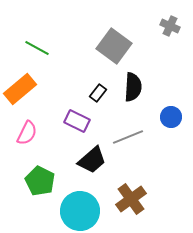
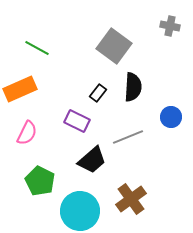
gray cross: rotated 12 degrees counterclockwise
orange rectangle: rotated 16 degrees clockwise
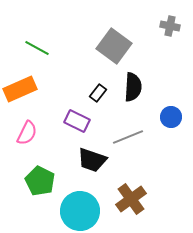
black trapezoid: rotated 60 degrees clockwise
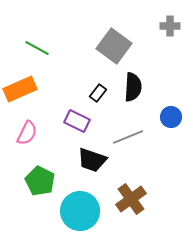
gray cross: rotated 12 degrees counterclockwise
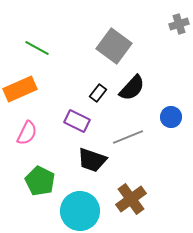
gray cross: moved 9 px right, 2 px up; rotated 18 degrees counterclockwise
black semicircle: moved 1 px left, 1 px down; rotated 40 degrees clockwise
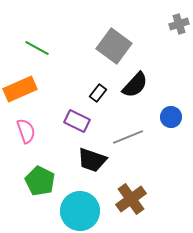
black semicircle: moved 3 px right, 3 px up
pink semicircle: moved 1 px left, 2 px up; rotated 45 degrees counterclockwise
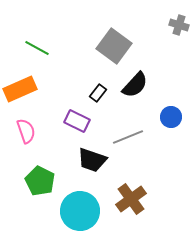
gray cross: moved 1 px down; rotated 36 degrees clockwise
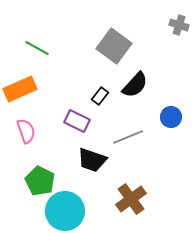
black rectangle: moved 2 px right, 3 px down
cyan circle: moved 15 px left
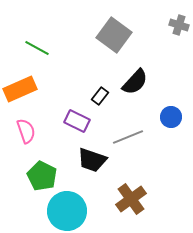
gray square: moved 11 px up
black semicircle: moved 3 px up
green pentagon: moved 2 px right, 5 px up
cyan circle: moved 2 px right
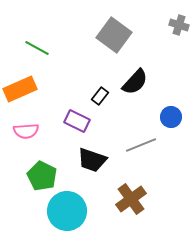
pink semicircle: rotated 105 degrees clockwise
gray line: moved 13 px right, 8 px down
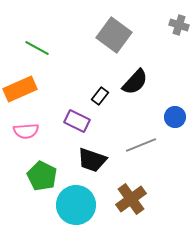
blue circle: moved 4 px right
cyan circle: moved 9 px right, 6 px up
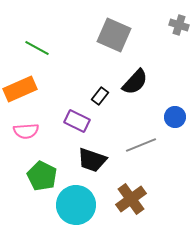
gray square: rotated 12 degrees counterclockwise
